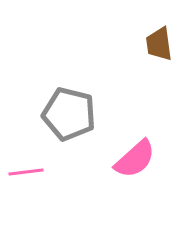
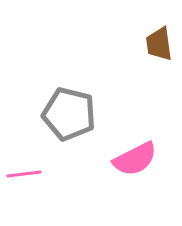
pink semicircle: rotated 15 degrees clockwise
pink line: moved 2 px left, 2 px down
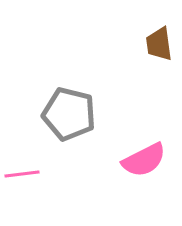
pink semicircle: moved 9 px right, 1 px down
pink line: moved 2 px left
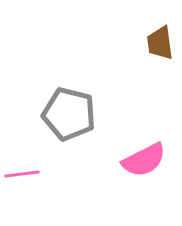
brown trapezoid: moved 1 px right, 1 px up
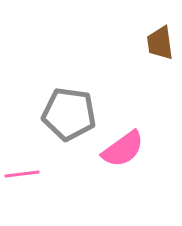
gray pentagon: rotated 6 degrees counterclockwise
pink semicircle: moved 21 px left, 11 px up; rotated 9 degrees counterclockwise
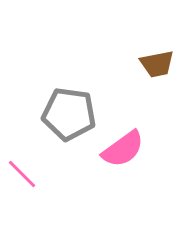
brown trapezoid: moved 3 px left, 21 px down; rotated 93 degrees counterclockwise
pink line: rotated 52 degrees clockwise
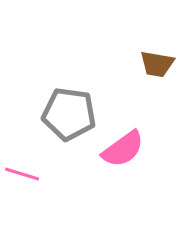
brown trapezoid: rotated 21 degrees clockwise
pink line: rotated 28 degrees counterclockwise
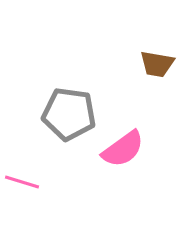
pink line: moved 8 px down
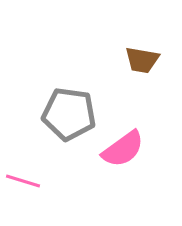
brown trapezoid: moved 15 px left, 4 px up
pink line: moved 1 px right, 1 px up
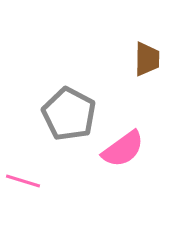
brown trapezoid: moved 5 px right, 1 px up; rotated 99 degrees counterclockwise
gray pentagon: rotated 20 degrees clockwise
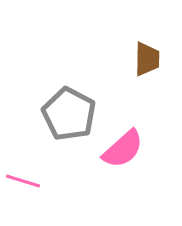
pink semicircle: rotated 6 degrees counterclockwise
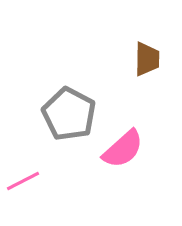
pink line: rotated 44 degrees counterclockwise
